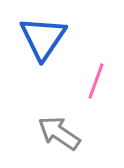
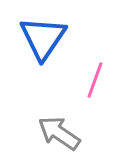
pink line: moved 1 px left, 1 px up
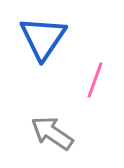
gray arrow: moved 7 px left
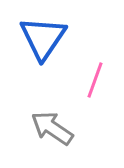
gray arrow: moved 5 px up
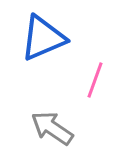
blue triangle: rotated 33 degrees clockwise
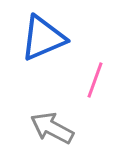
gray arrow: rotated 6 degrees counterclockwise
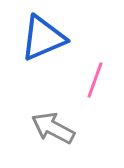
gray arrow: moved 1 px right
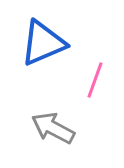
blue triangle: moved 5 px down
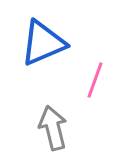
gray arrow: rotated 48 degrees clockwise
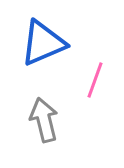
gray arrow: moved 9 px left, 8 px up
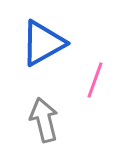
blue triangle: rotated 6 degrees counterclockwise
